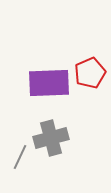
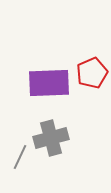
red pentagon: moved 2 px right
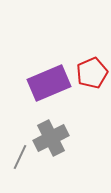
purple rectangle: rotated 21 degrees counterclockwise
gray cross: rotated 12 degrees counterclockwise
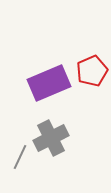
red pentagon: moved 2 px up
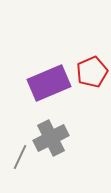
red pentagon: moved 1 px down
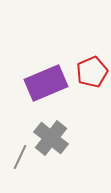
purple rectangle: moved 3 px left
gray cross: rotated 24 degrees counterclockwise
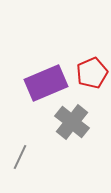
red pentagon: moved 1 px down
gray cross: moved 21 px right, 16 px up
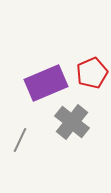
gray line: moved 17 px up
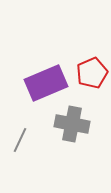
gray cross: moved 2 px down; rotated 28 degrees counterclockwise
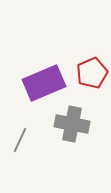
purple rectangle: moved 2 px left
